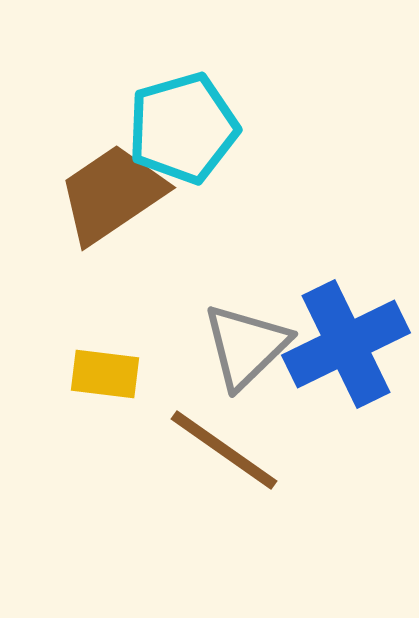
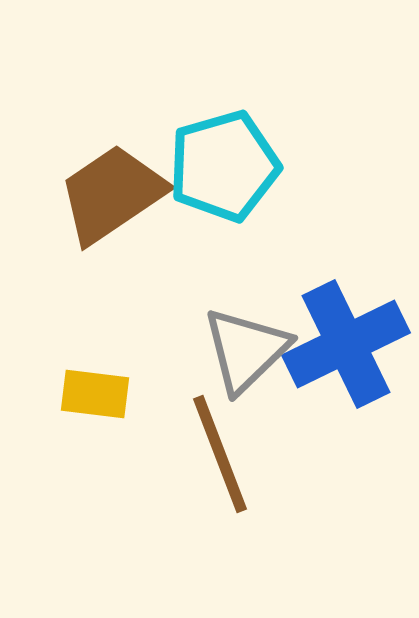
cyan pentagon: moved 41 px right, 38 px down
gray triangle: moved 4 px down
yellow rectangle: moved 10 px left, 20 px down
brown line: moved 4 px left, 4 px down; rotated 34 degrees clockwise
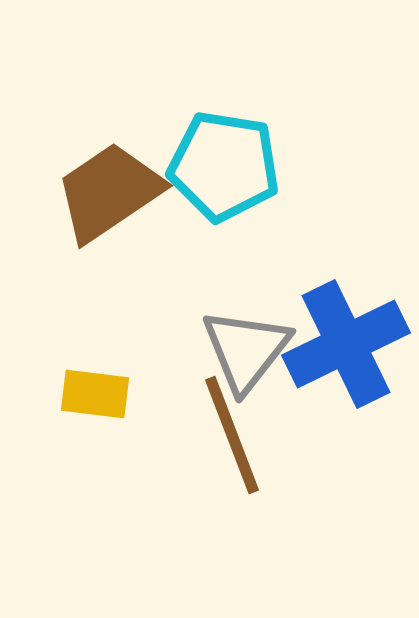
cyan pentagon: rotated 25 degrees clockwise
brown trapezoid: moved 3 px left, 2 px up
gray triangle: rotated 8 degrees counterclockwise
brown line: moved 12 px right, 19 px up
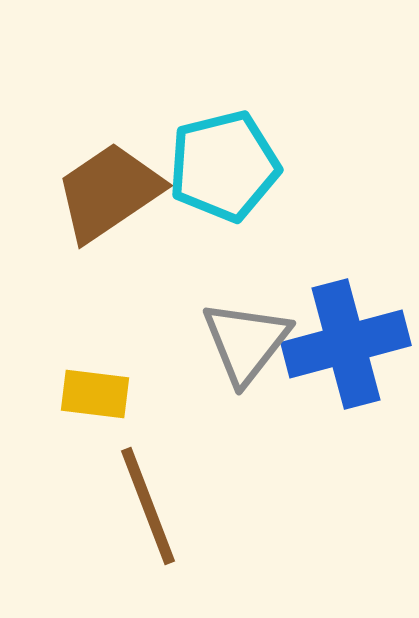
cyan pentagon: rotated 23 degrees counterclockwise
blue cross: rotated 11 degrees clockwise
gray triangle: moved 8 px up
brown line: moved 84 px left, 71 px down
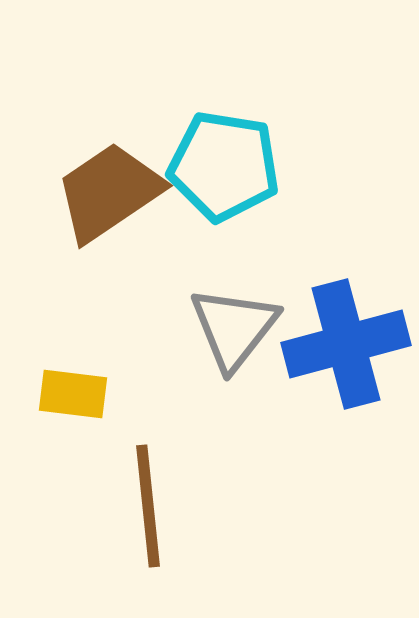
cyan pentagon: rotated 23 degrees clockwise
gray triangle: moved 12 px left, 14 px up
yellow rectangle: moved 22 px left
brown line: rotated 15 degrees clockwise
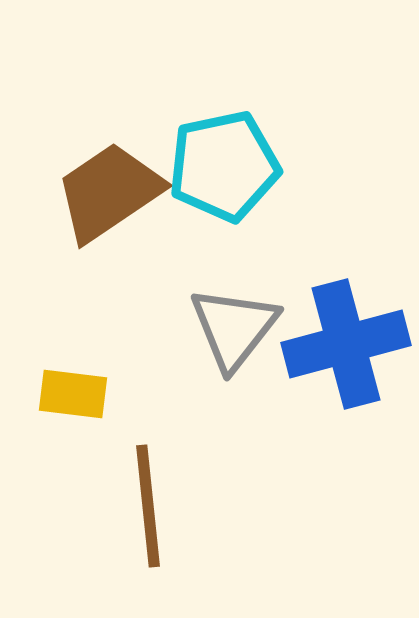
cyan pentagon: rotated 21 degrees counterclockwise
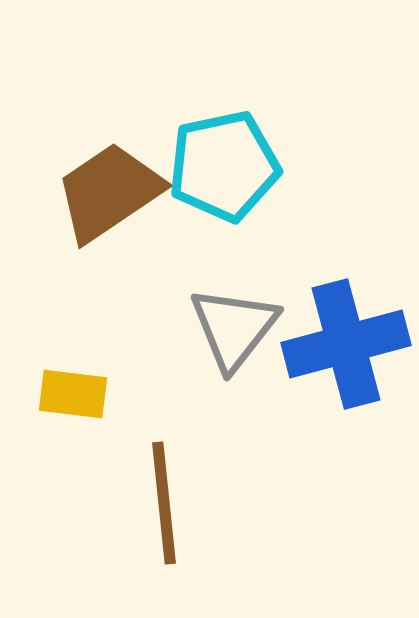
brown line: moved 16 px right, 3 px up
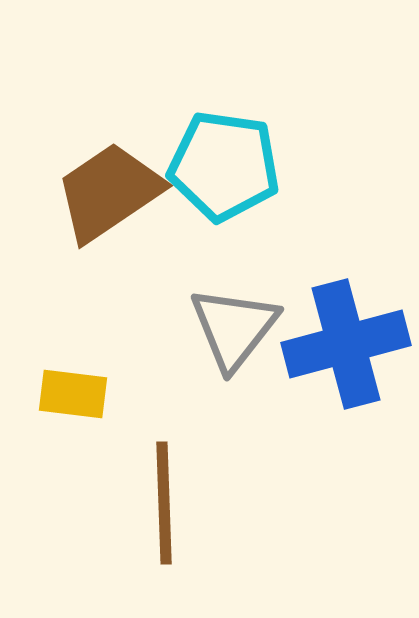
cyan pentagon: rotated 20 degrees clockwise
brown line: rotated 4 degrees clockwise
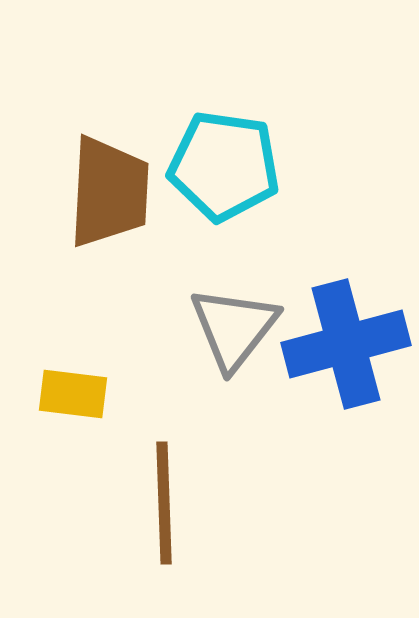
brown trapezoid: rotated 127 degrees clockwise
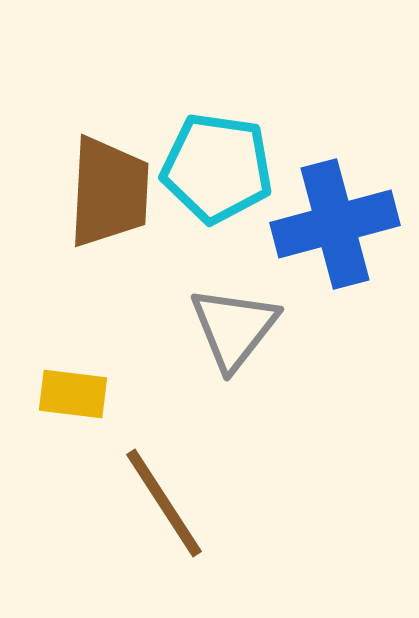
cyan pentagon: moved 7 px left, 2 px down
blue cross: moved 11 px left, 120 px up
brown line: rotated 31 degrees counterclockwise
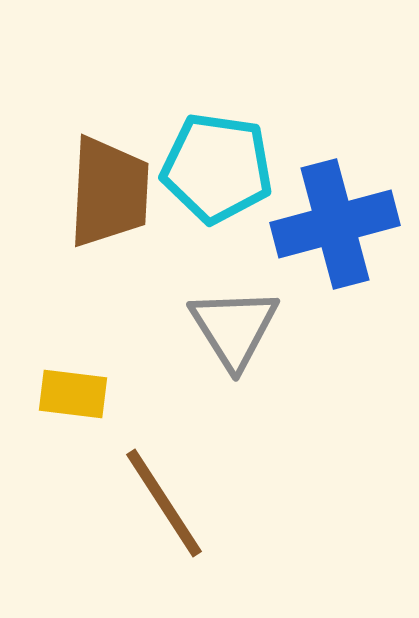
gray triangle: rotated 10 degrees counterclockwise
